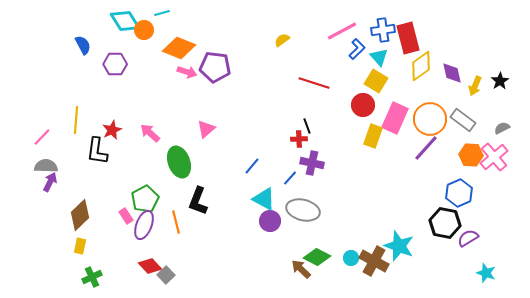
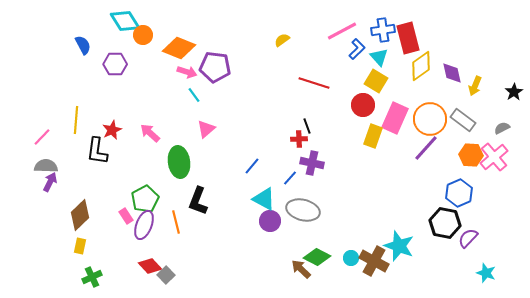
cyan line at (162, 13): moved 32 px right, 82 px down; rotated 70 degrees clockwise
orange circle at (144, 30): moved 1 px left, 5 px down
black star at (500, 81): moved 14 px right, 11 px down
green ellipse at (179, 162): rotated 12 degrees clockwise
purple semicircle at (468, 238): rotated 15 degrees counterclockwise
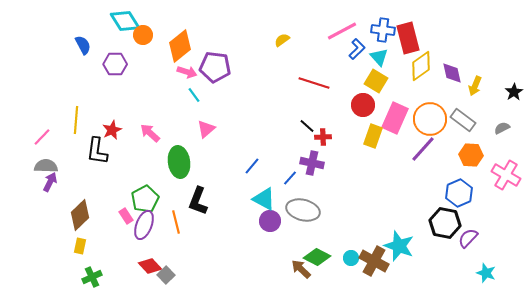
blue cross at (383, 30): rotated 15 degrees clockwise
orange diamond at (179, 48): moved 1 px right, 2 px up; rotated 60 degrees counterclockwise
black line at (307, 126): rotated 28 degrees counterclockwise
red cross at (299, 139): moved 24 px right, 2 px up
purple line at (426, 148): moved 3 px left, 1 px down
pink cross at (494, 157): moved 12 px right, 18 px down; rotated 20 degrees counterclockwise
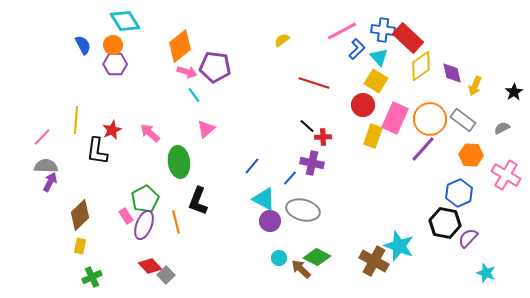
orange circle at (143, 35): moved 30 px left, 10 px down
red rectangle at (408, 38): rotated 32 degrees counterclockwise
cyan circle at (351, 258): moved 72 px left
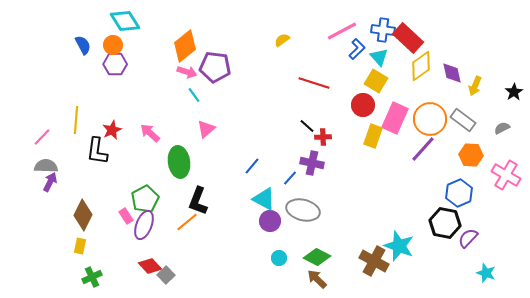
orange diamond at (180, 46): moved 5 px right
brown diamond at (80, 215): moved 3 px right; rotated 20 degrees counterclockwise
orange line at (176, 222): moved 11 px right; rotated 65 degrees clockwise
brown arrow at (301, 269): moved 16 px right, 10 px down
